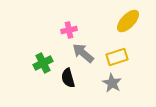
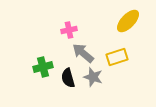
green cross: moved 4 px down; rotated 12 degrees clockwise
gray star: moved 19 px left, 6 px up; rotated 12 degrees counterclockwise
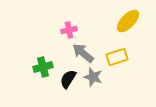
black semicircle: moved 1 px down; rotated 48 degrees clockwise
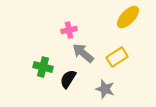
yellow ellipse: moved 4 px up
yellow rectangle: rotated 15 degrees counterclockwise
green cross: rotated 30 degrees clockwise
gray star: moved 12 px right, 12 px down
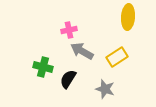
yellow ellipse: rotated 40 degrees counterclockwise
gray arrow: moved 1 px left, 2 px up; rotated 10 degrees counterclockwise
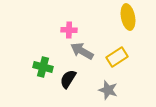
yellow ellipse: rotated 15 degrees counterclockwise
pink cross: rotated 14 degrees clockwise
gray star: moved 3 px right, 1 px down
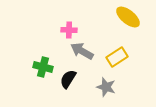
yellow ellipse: rotated 40 degrees counterclockwise
gray star: moved 2 px left, 3 px up
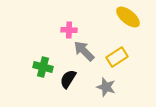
gray arrow: moved 2 px right; rotated 15 degrees clockwise
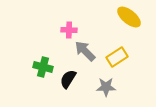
yellow ellipse: moved 1 px right
gray arrow: moved 1 px right
gray star: rotated 18 degrees counterclockwise
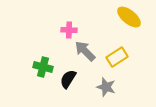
gray star: rotated 18 degrees clockwise
